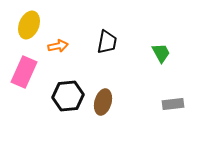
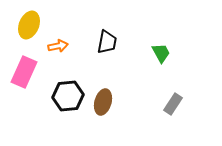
gray rectangle: rotated 50 degrees counterclockwise
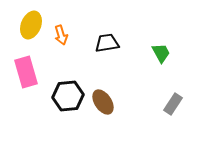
yellow ellipse: moved 2 px right
black trapezoid: moved 1 px down; rotated 110 degrees counterclockwise
orange arrow: moved 3 px right, 11 px up; rotated 84 degrees clockwise
pink rectangle: moved 2 px right; rotated 40 degrees counterclockwise
brown ellipse: rotated 50 degrees counterclockwise
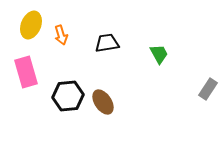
green trapezoid: moved 2 px left, 1 px down
gray rectangle: moved 35 px right, 15 px up
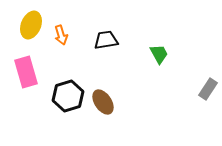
black trapezoid: moved 1 px left, 3 px up
black hexagon: rotated 12 degrees counterclockwise
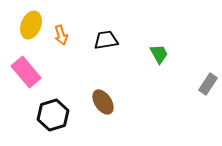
pink rectangle: rotated 24 degrees counterclockwise
gray rectangle: moved 5 px up
black hexagon: moved 15 px left, 19 px down
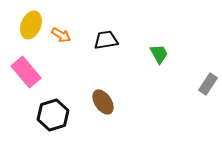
orange arrow: rotated 42 degrees counterclockwise
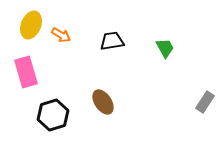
black trapezoid: moved 6 px right, 1 px down
green trapezoid: moved 6 px right, 6 px up
pink rectangle: rotated 24 degrees clockwise
gray rectangle: moved 3 px left, 18 px down
